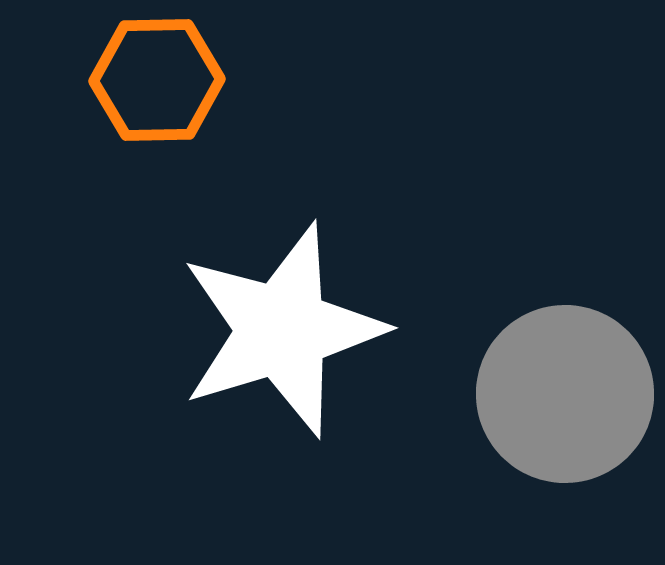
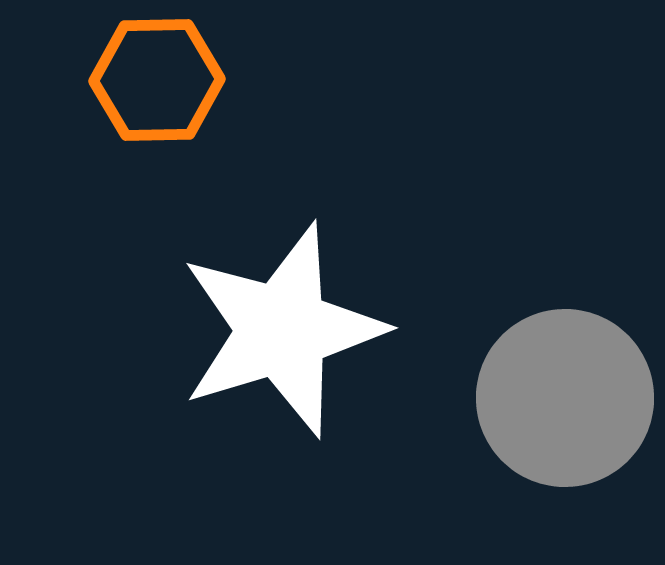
gray circle: moved 4 px down
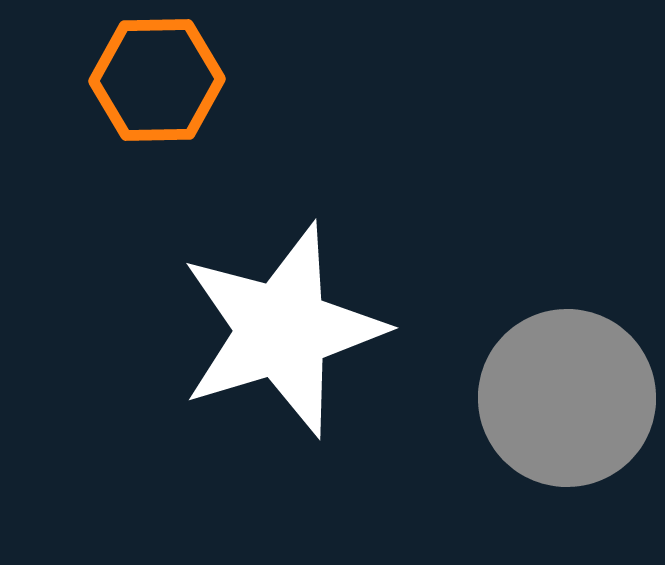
gray circle: moved 2 px right
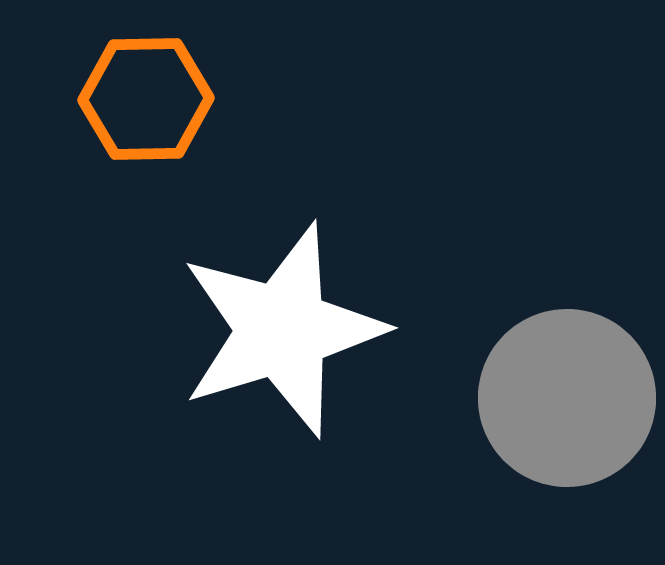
orange hexagon: moved 11 px left, 19 px down
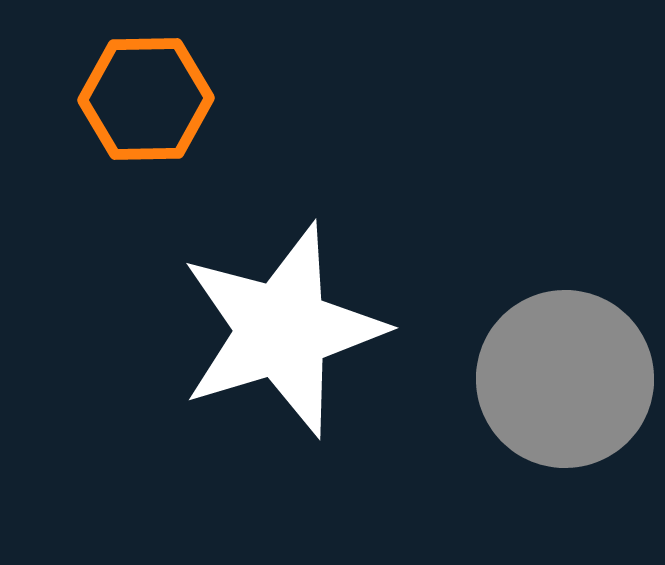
gray circle: moved 2 px left, 19 px up
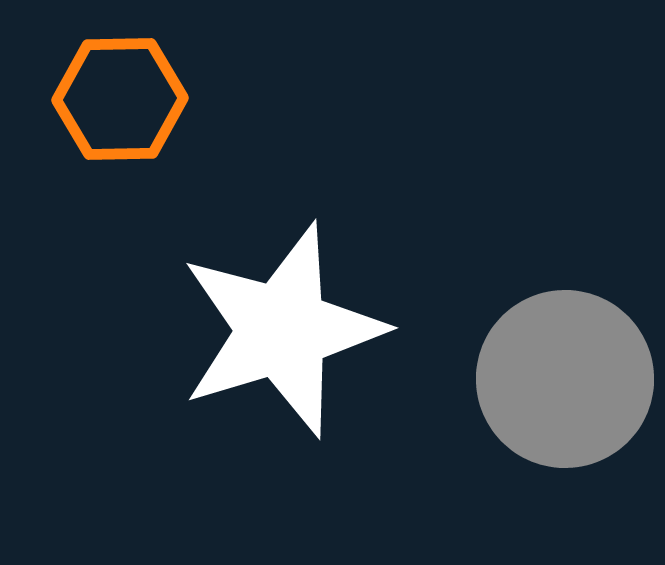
orange hexagon: moved 26 px left
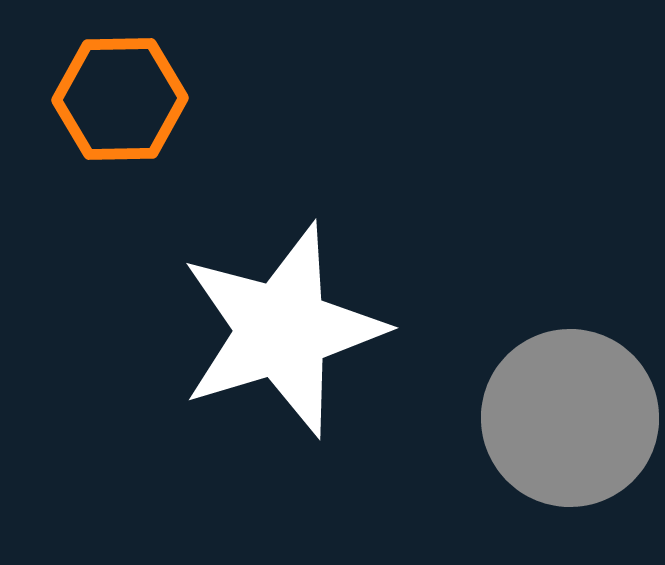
gray circle: moved 5 px right, 39 px down
